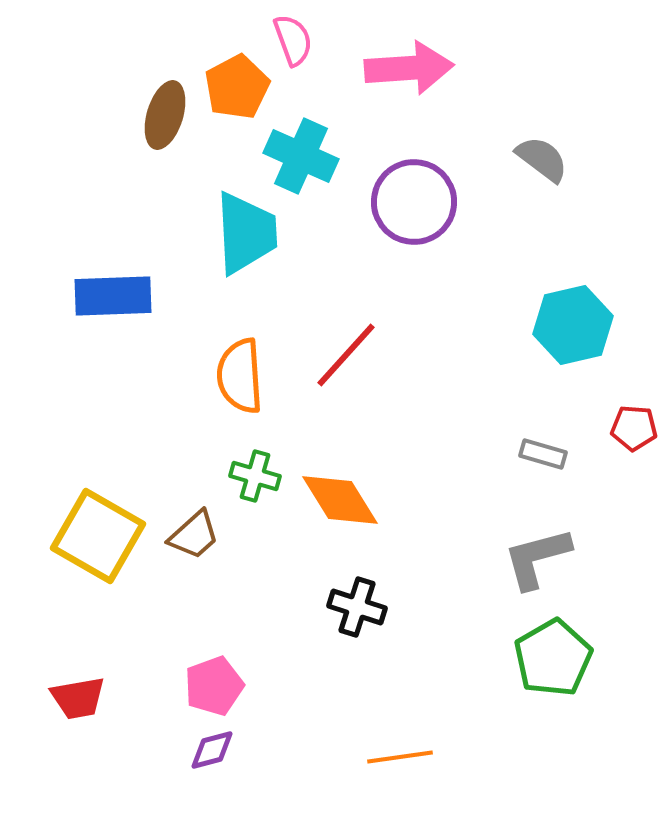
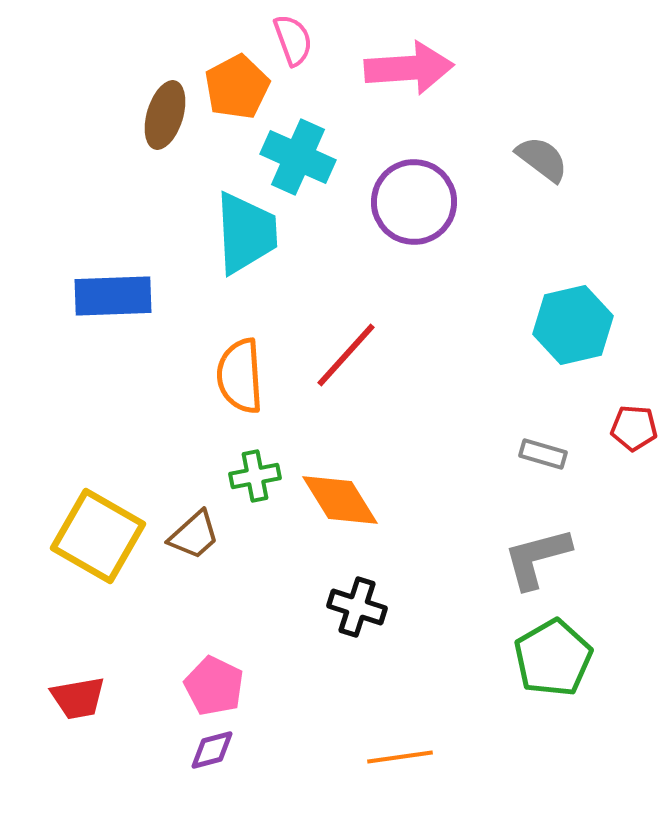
cyan cross: moved 3 px left, 1 px down
green cross: rotated 27 degrees counterclockwise
pink pentagon: rotated 26 degrees counterclockwise
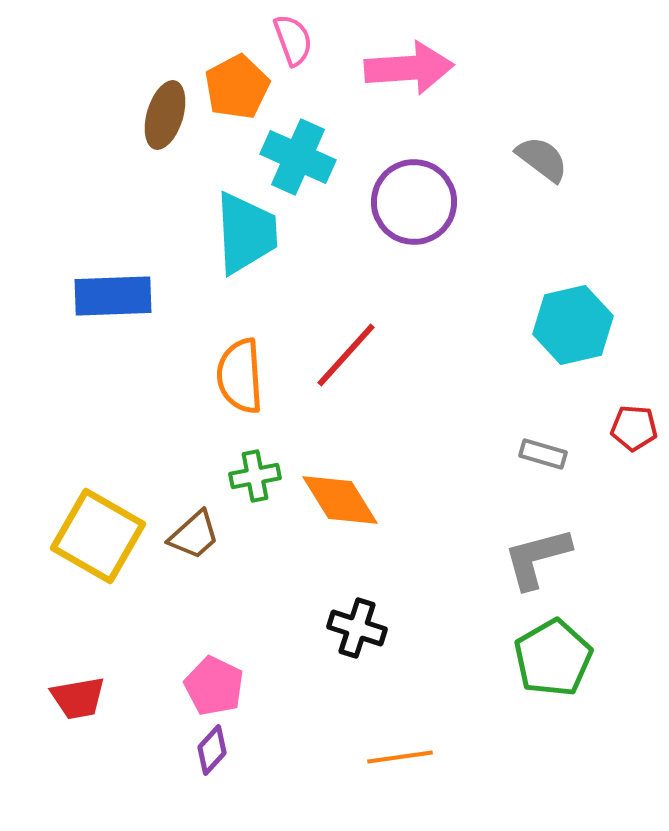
black cross: moved 21 px down
purple diamond: rotated 33 degrees counterclockwise
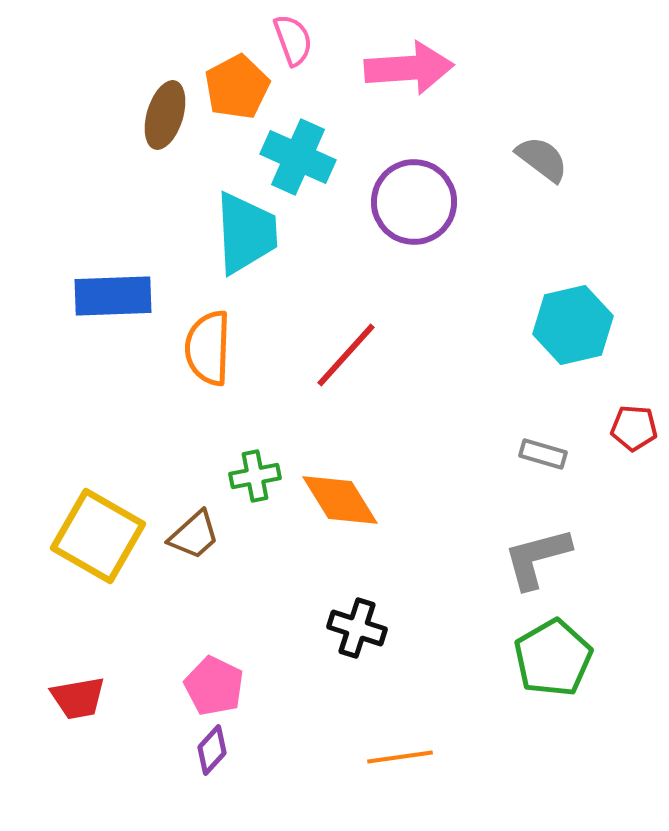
orange semicircle: moved 32 px left, 28 px up; rotated 6 degrees clockwise
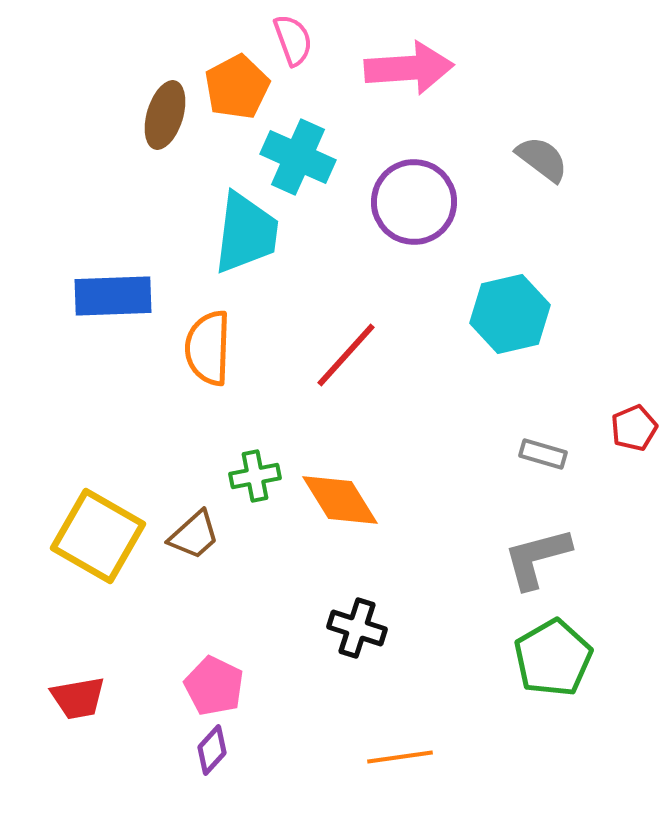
cyan trapezoid: rotated 10 degrees clockwise
cyan hexagon: moved 63 px left, 11 px up
red pentagon: rotated 27 degrees counterclockwise
